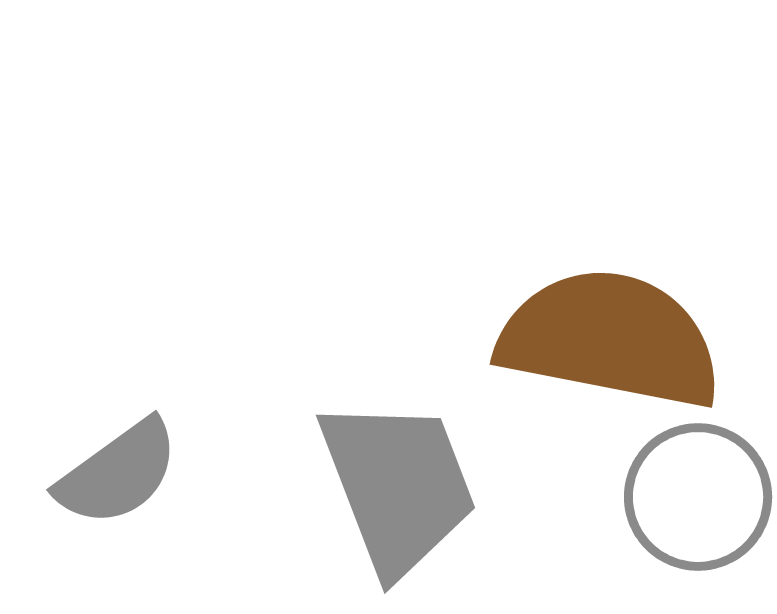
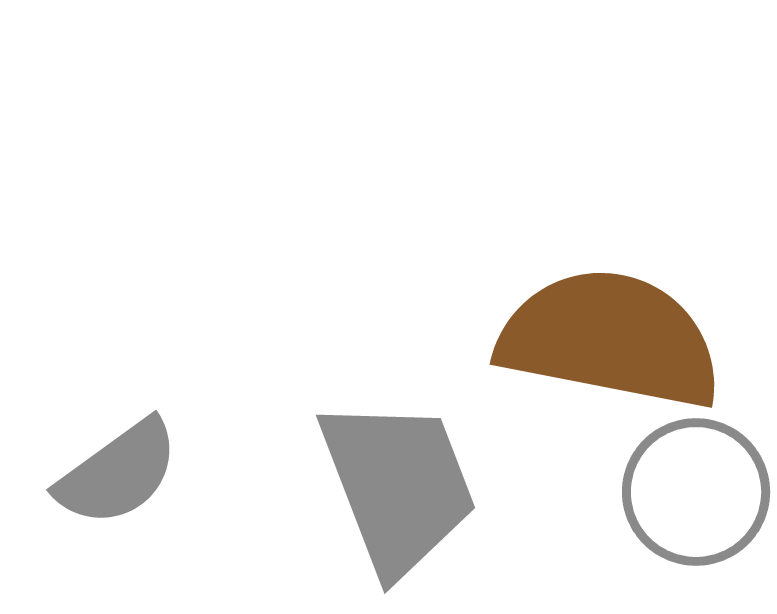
gray circle: moved 2 px left, 5 px up
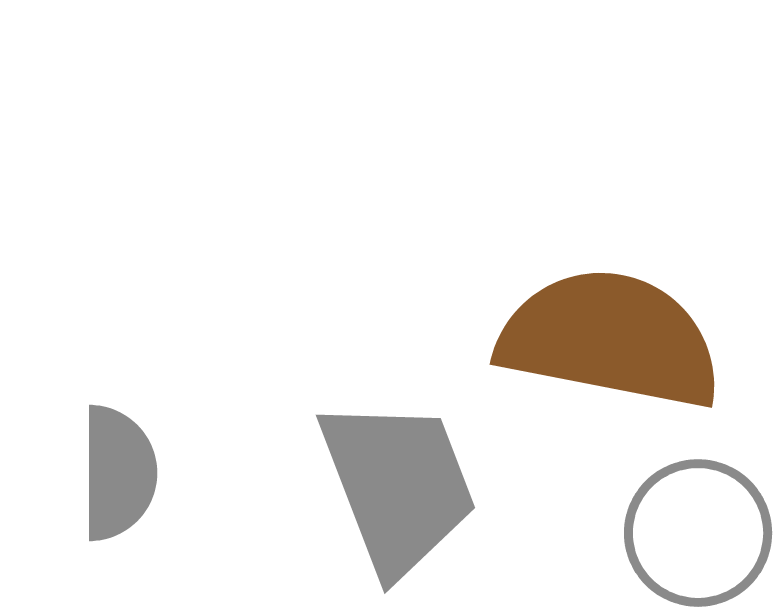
gray semicircle: rotated 54 degrees counterclockwise
gray circle: moved 2 px right, 41 px down
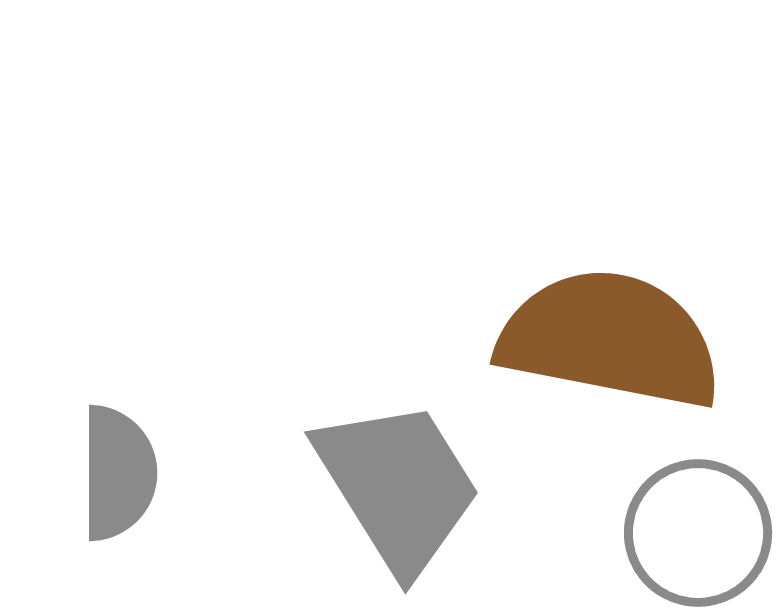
gray trapezoid: rotated 11 degrees counterclockwise
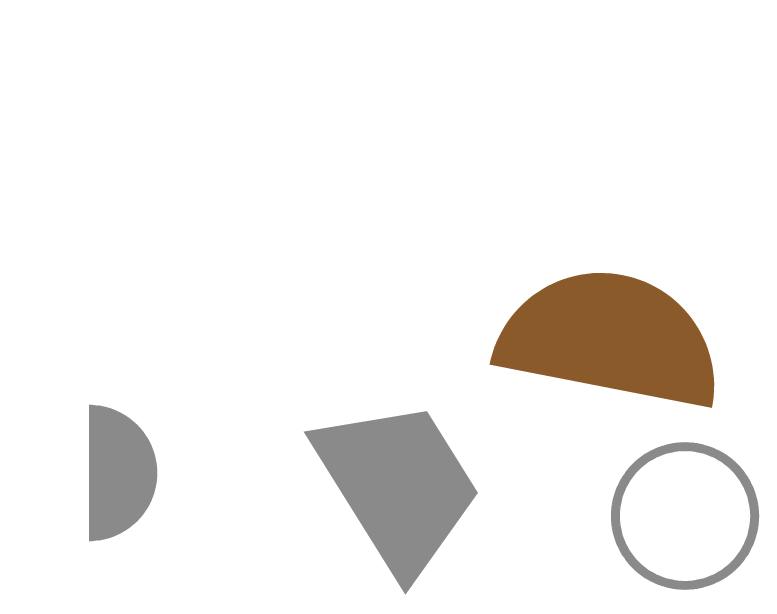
gray circle: moved 13 px left, 17 px up
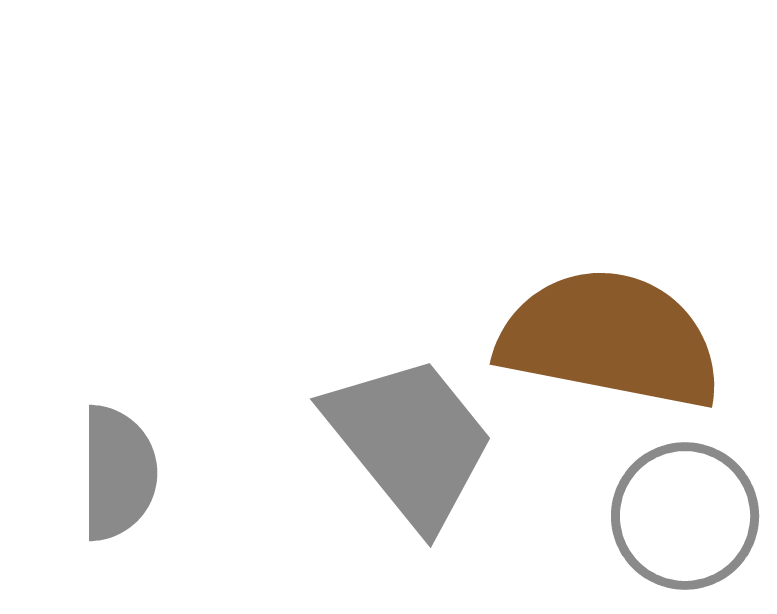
gray trapezoid: moved 12 px right, 45 px up; rotated 7 degrees counterclockwise
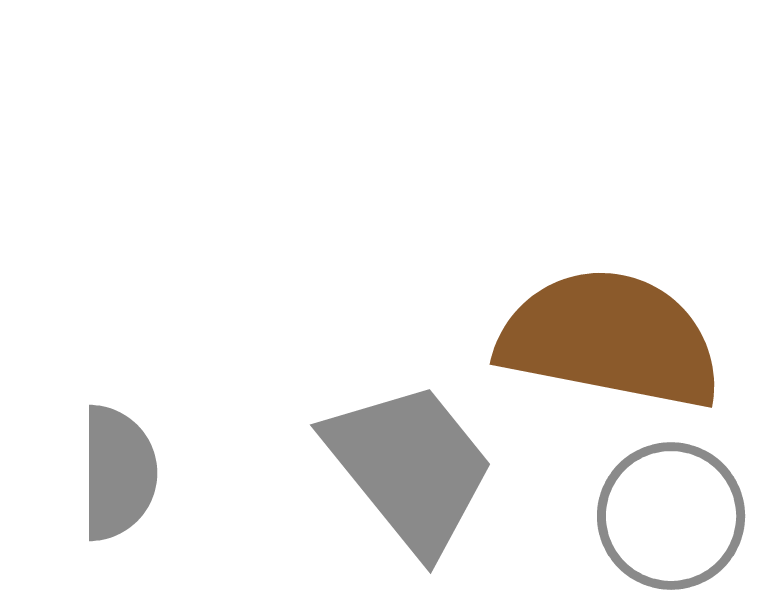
gray trapezoid: moved 26 px down
gray circle: moved 14 px left
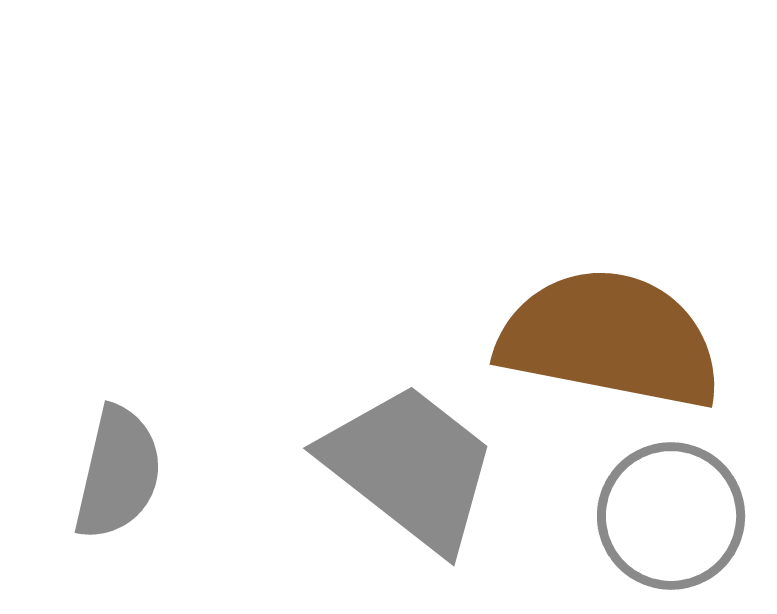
gray trapezoid: rotated 13 degrees counterclockwise
gray semicircle: rotated 13 degrees clockwise
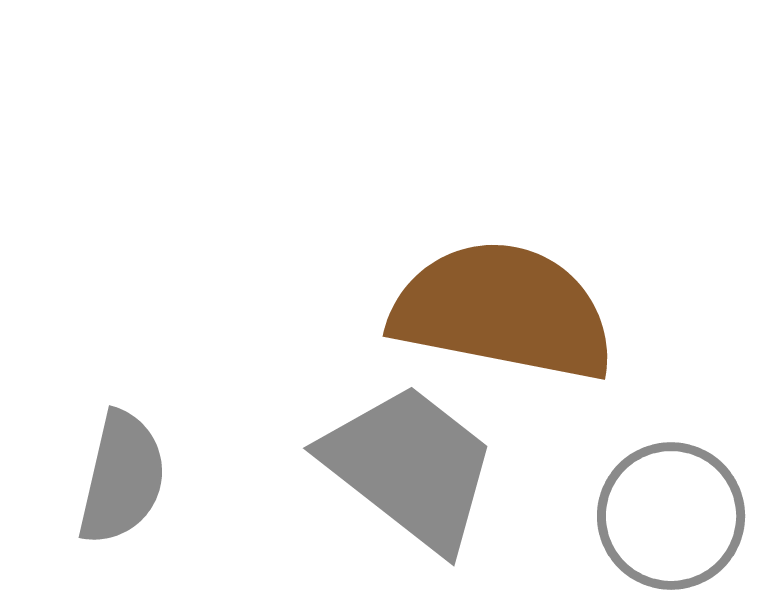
brown semicircle: moved 107 px left, 28 px up
gray semicircle: moved 4 px right, 5 px down
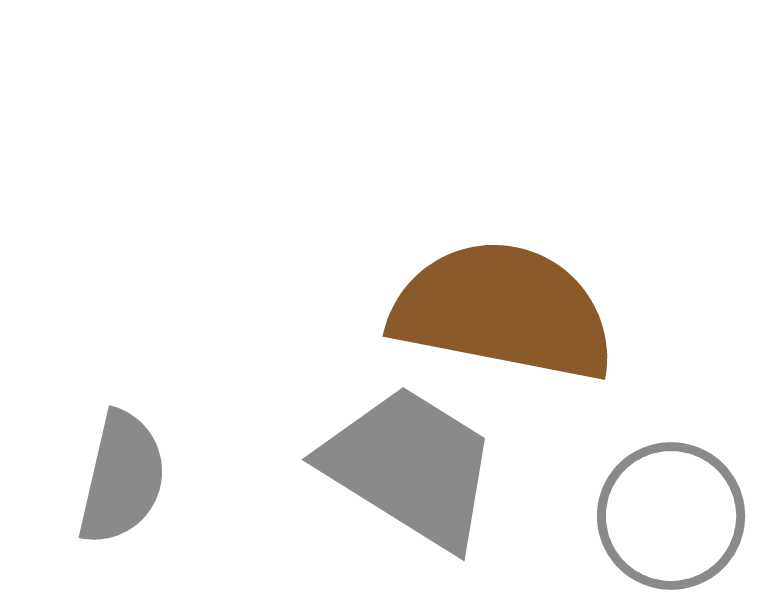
gray trapezoid: rotated 6 degrees counterclockwise
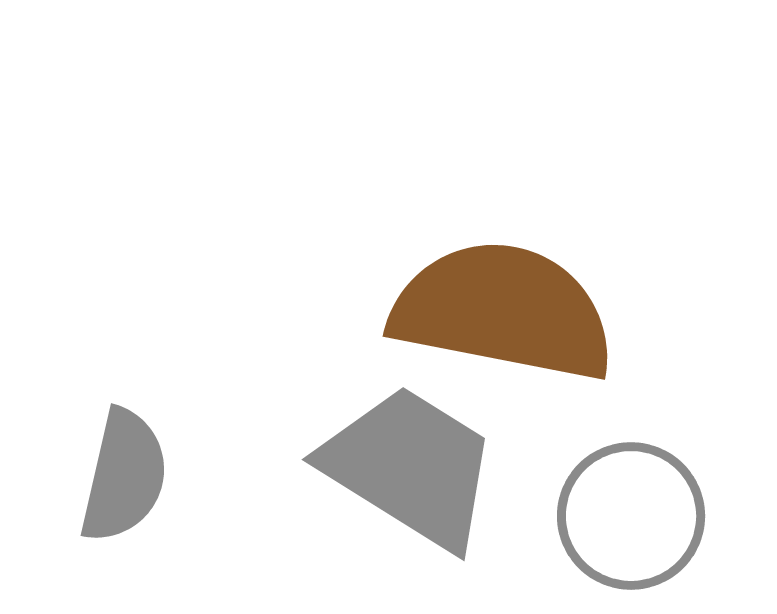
gray semicircle: moved 2 px right, 2 px up
gray circle: moved 40 px left
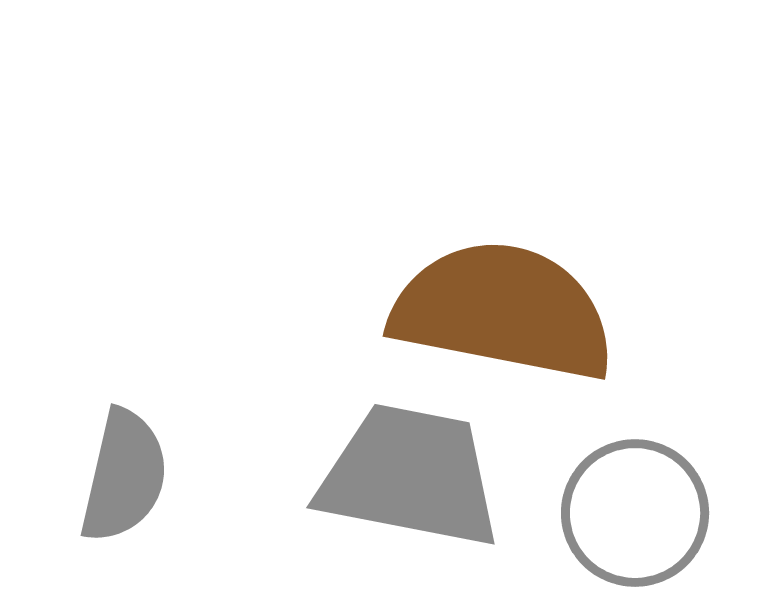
gray trapezoid: moved 9 px down; rotated 21 degrees counterclockwise
gray circle: moved 4 px right, 3 px up
